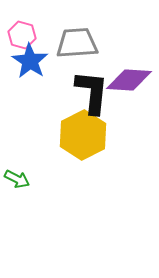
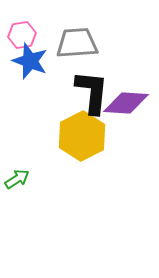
pink hexagon: rotated 24 degrees counterclockwise
blue star: rotated 12 degrees counterclockwise
purple diamond: moved 3 px left, 23 px down
yellow hexagon: moved 1 px left, 1 px down
green arrow: rotated 60 degrees counterclockwise
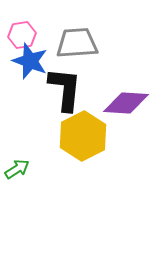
black L-shape: moved 27 px left, 3 px up
yellow hexagon: moved 1 px right
green arrow: moved 10 px up
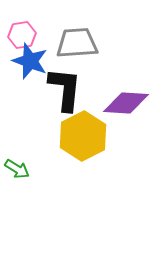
green arrow: rotated 65 degrees clockwise
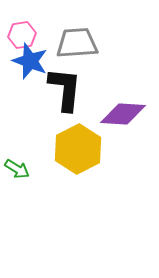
purple diamond: moved 3 px left, 11 px down
yellow hexagon: moved 5 px left, 13 px down
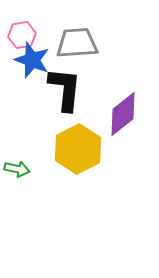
blue star: moved 2 px right, 1 px up
purple diamond: rotated 42 degrees counterclockwise
green arrow: rotated 20 degrees counterclockwise
